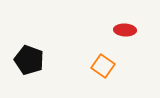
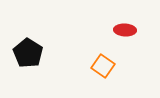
black pentagon: moved 1 px left, 7 px up; rotated 12 degrees clockwise
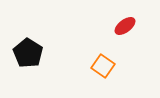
red ellipse: moved 4 px up; rotated 40 degrees counterclockwise
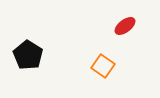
black pentagon: moved 2 px down
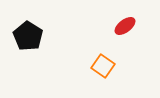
black pentagon: moved 19 px up
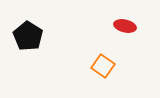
red ellipse: rotated 50 degrees clockwise
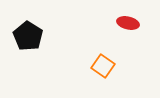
red ellipse: moved 3 px right, 3 px up
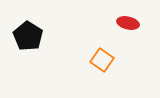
orange square: moved 1 px left, 6 px up
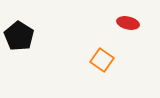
black pentagon: moved 9 px left
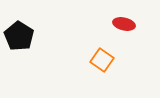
red ellipse: moved 4 px left, 1 px down
